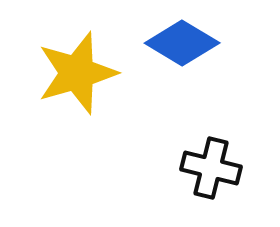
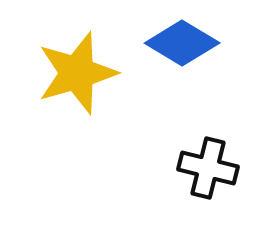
black cross: moved 3 px left
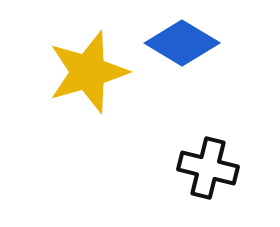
yellow star: moved 11 px right, 1 px up
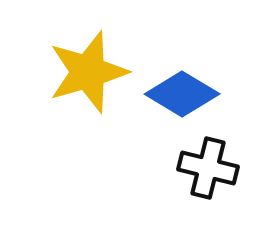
blue diamond: moved 51 px down
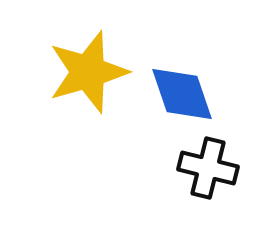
blue diamond: rotated 40 degrees clockwise
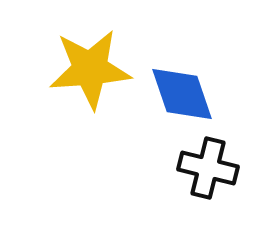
yellow star: moved 2 px right, 3 px up; rotated 12 degrees clockwise
